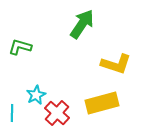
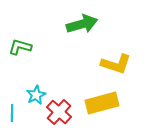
green arrow: rotated 40 degrees clockwise
red cross: moved 2 px right, 1 px up
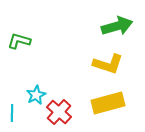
green arrow: moved 35 px right, 2 px down
green L-shape: moved 1 px left, 6 px up
yellow L-shape: moved 8 px left
yellow rectangle: moved 6 px right
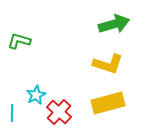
green arrow: moved 3 px left, 2 px up
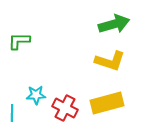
green L-shape: rotated 15 degrees counterclockwise
yellow L-shape: moved 2 px right, 3 px up
cyan star: rotated 24 degrees clockwise
yellow rectangle: moved 1 px left
red cross: moved 6 px right, 4 px up; rotated 15 degrees counterclockwise
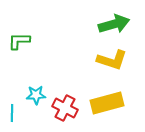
yellow L-shape: moved 2 px right, 1 px up
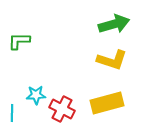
red cross: moved 3 px left, 1 px down
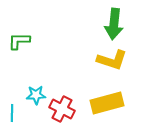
green arrow: rotated 112 degrees clockwise
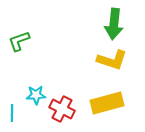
green L-shape: rotated 20 degrees counterclockwise
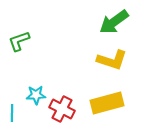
green arrow: moved 2 px up; rotated 48 degrees clockwise
